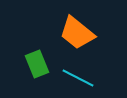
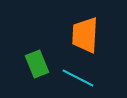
orange trapezoid: moved 8 px right, 2 px down; rotated 54 degrees clockwise
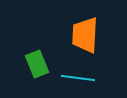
cyan line: rotated 20 degrees counterclockwise
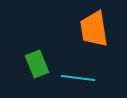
orange trapezoid: moved 9 px right, 6 px up; rotated 12 degrees counterclockwise
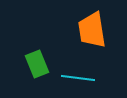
orange trapezoid: moved 2 px left, 1 px down
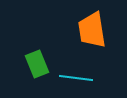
cyan line: moved 2 px left
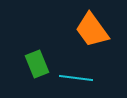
orange trapezoid: rotated 27 degrees counterclockwise
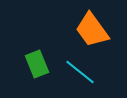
cyan line: moved 4 px right, 6 px up; rotated 32 degrees clockwise
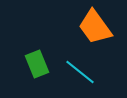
orange trapezoid: moved 3 px right, 3 px up
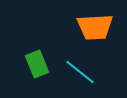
orange trapezoid: rotated 57 degrees counterclockwise
